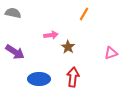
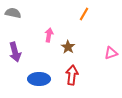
pink arrow: moved 2 px left; rotated 72 degrees counterclockwise
purple arrow: rotated 42 degrees clockwise
red arrow: moved 1 px left, 2 px up
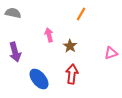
orange line: moved 3 px left
pink arrow: rotated 24 degrees counterclockwise
brown star: moved 2 px right, 1 px up
red arrow: moved 1 px up
blue ellipse: rotated 50 degrees clockwise
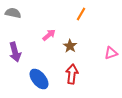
pink arrow: rotated 64 degrees clockwise
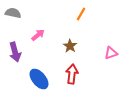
pink arrow: moved 11 px left
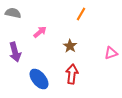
pink arrow: moved 2 px right, 3 px up
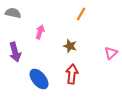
pink arrow: rotated 32 degrees counterclockwise
brown star: rotated 16 degrees counterclockwise
pink triangle: rotated 24 degrees counterclockwise
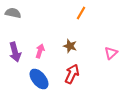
orange line: moved 1 px up
pink arrow: moved 19 px down
red arrow: rotated 18 degrees clockwise
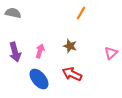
red arrow: rotated 90 degrees counterclockwise
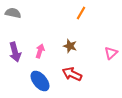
blue ellipse: moved 1 px right, 2 px down
